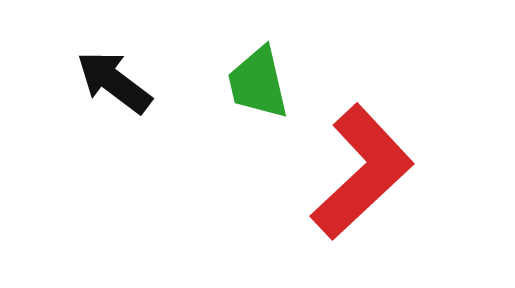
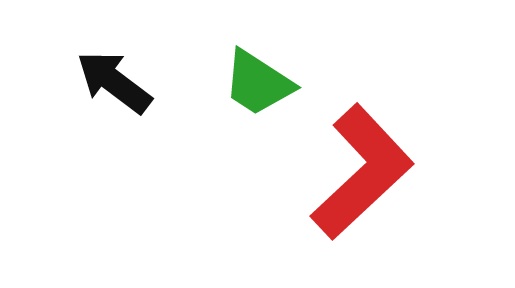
green trapezoid: rotated 44 degrees counterclockwise
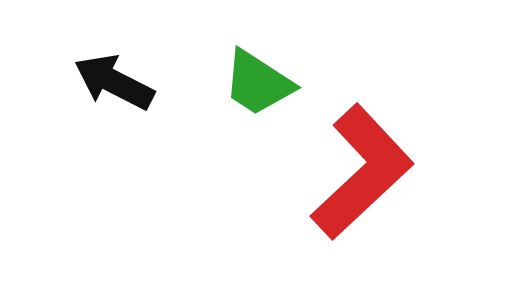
black arrow: rotated 10 degrees counterclockwise
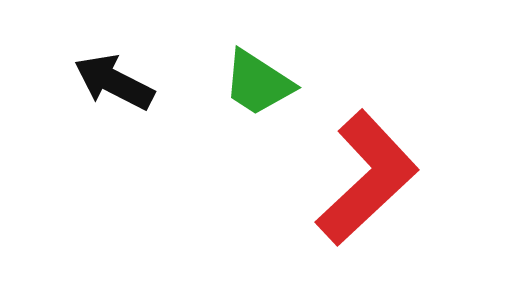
red L-shape: moved 5 px right, 6 px down
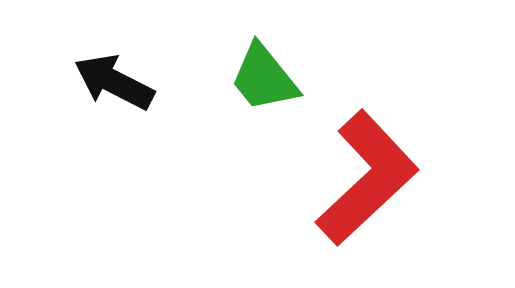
green trapezoid: moved 6 px right, 5 px up; rotated 18 degrees clockwise
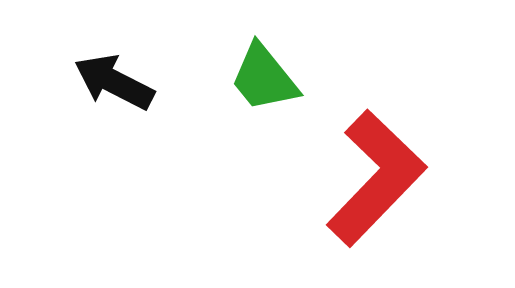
red L-shape: moved 9 px right; rotated 3 degrees counterclockwise
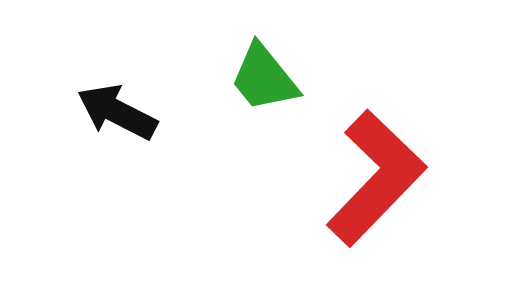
black arrow: moved 3 px right, 30 px down
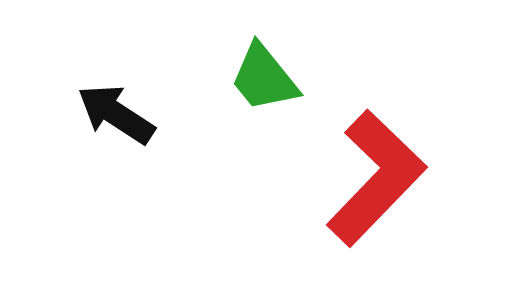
black arrow: moved 1 px left, 2 px down; rotated 6 degrees clockwise
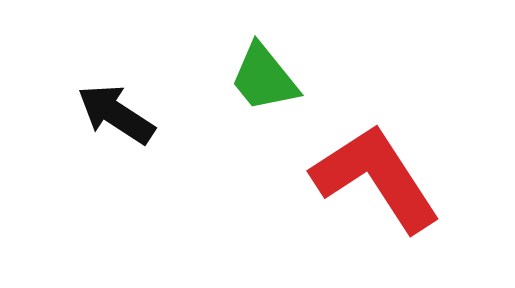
red L-shape: rotated 77 degrees counterclockwise
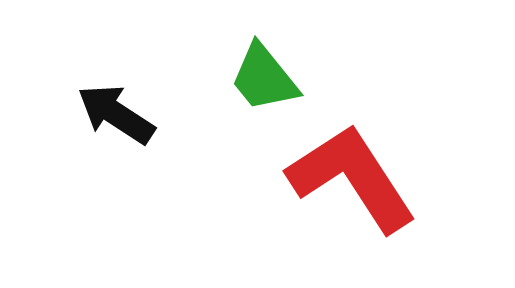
red L-shape: moved 24 px left
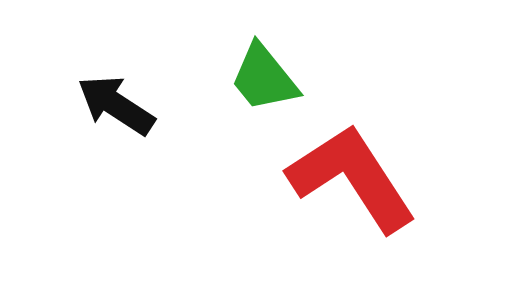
black arrow: moved 9 px up
